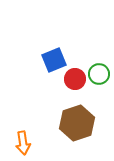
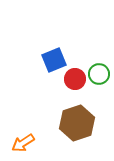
orange arrow: rotated 65 degrees clockwise
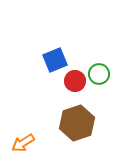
blue square: moved 1 px right
red circle: moved 2 px down
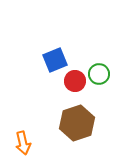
orange arrow: rotated 70 degrees counterclockwise
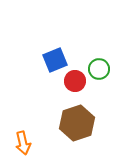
green circle: moved 5 px up
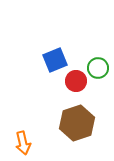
green circle: moved 1 px left, 1 px up
red circle: moved 1 px right
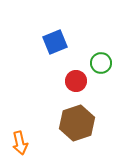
blue square: moved 18 px up
green circle: moved 3 px right, 5 px up
orange arrow: moved 3 px left
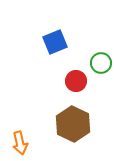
brown hexagon: moved 4 px left, 1 px down; rotated 16 degrees counterclockwise
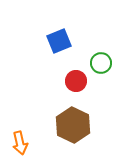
blue square: moved 4 px right, 1 px up
brown hexagon: moved 1 px down
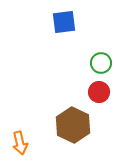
blue square: moved 5 px right, 19 px up; rotated 15 degrees clockwise
red circle: moved 23 px right, 11 px down
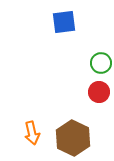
brown hexagon: moved 13 px down
orange arrow: moved 12 px right, 10 px up
